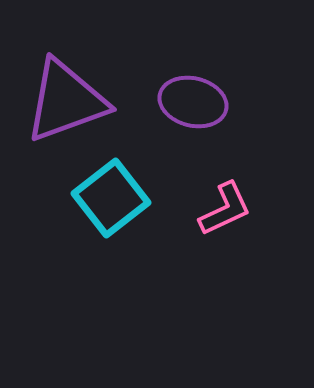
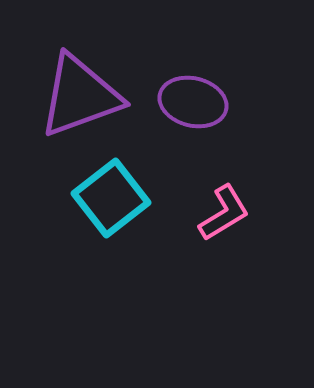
purple triangle: moved 14 px right, 5 px up
pink L-shape: moved 1 px left, 4 px down; rotated 6 degrees counterclockwise
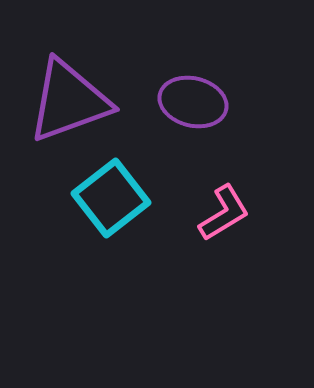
purple triangle: moved 11 px left, 5 px down
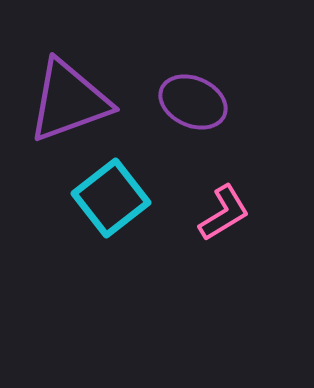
purple ellipse: rotated 10 degrees clockwise
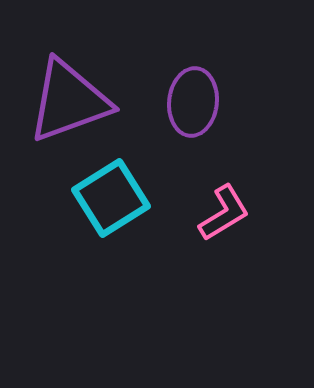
purple ellipse: rotated 72 degrees clockwise
cyan square: rotated 6 degrees clockwise
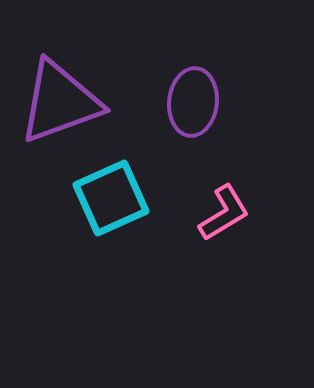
purple triangle: moved 9 px left, 1 px down
cyan square: rotated 8 degrees clockwise
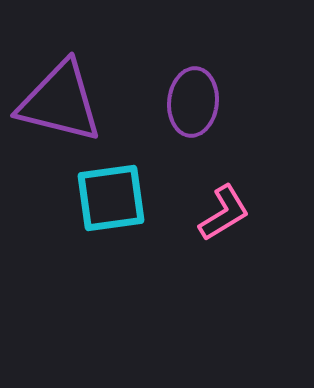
purple triangle: rotated 34 degrees clockwise
cyan square: rotated 16 degrees clockwise
